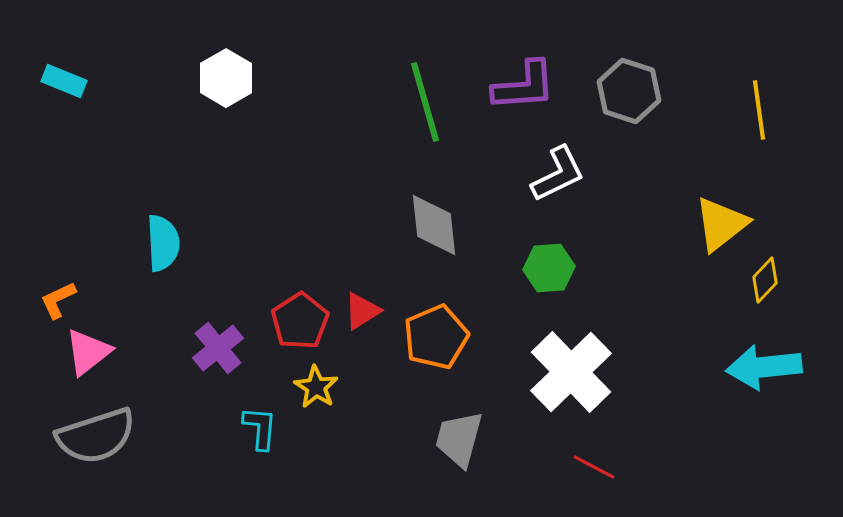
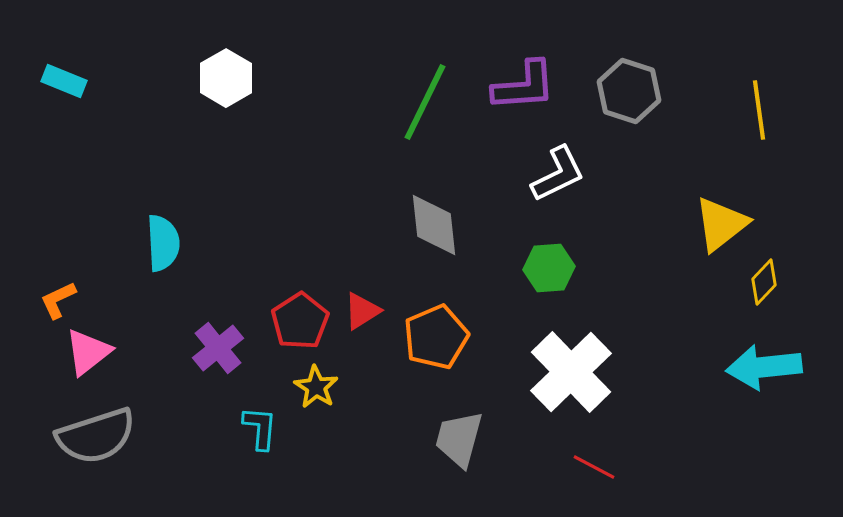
green line: rotated 42 degrees clockwise
yellow diamond: moved 1 px left, 2 px down
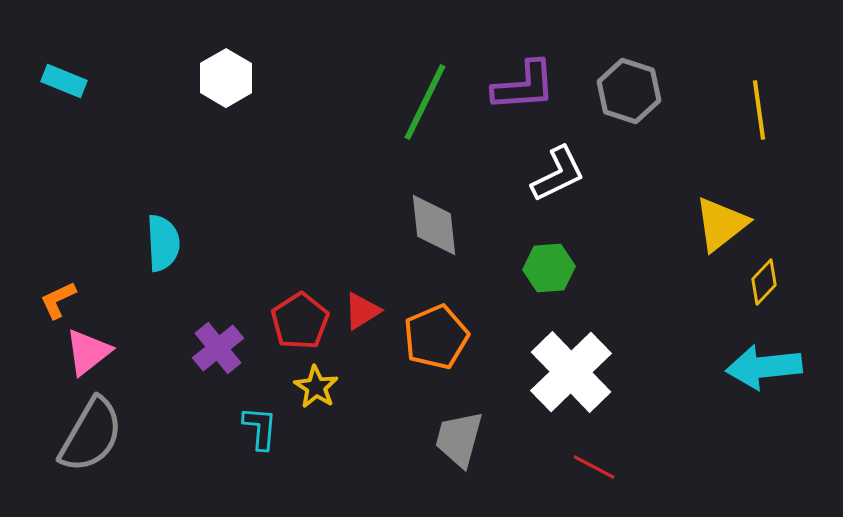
gray semicircle: moved 5 px left, 1 px up; rotated 42 degrees counterclockwise
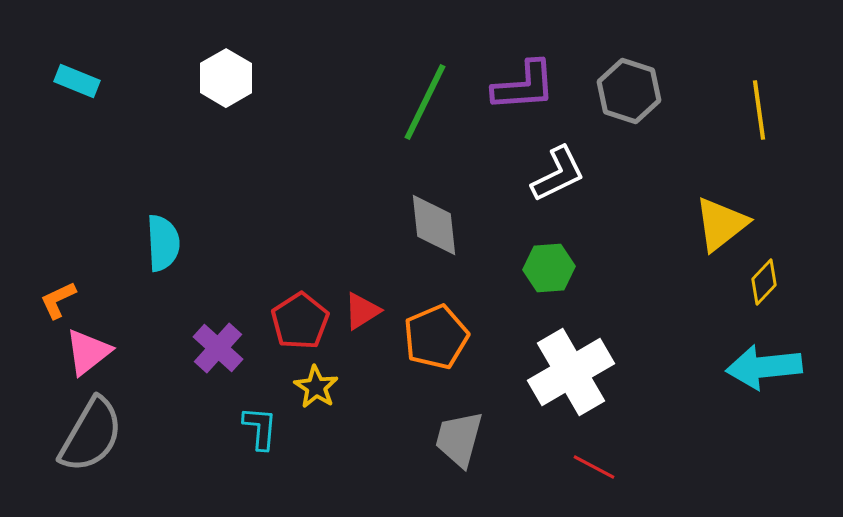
cyan rectangle: moved 13 px right
purple cross: rotated 9 degrees counterclockwise
white cross: rotated 14 degrees clockwise
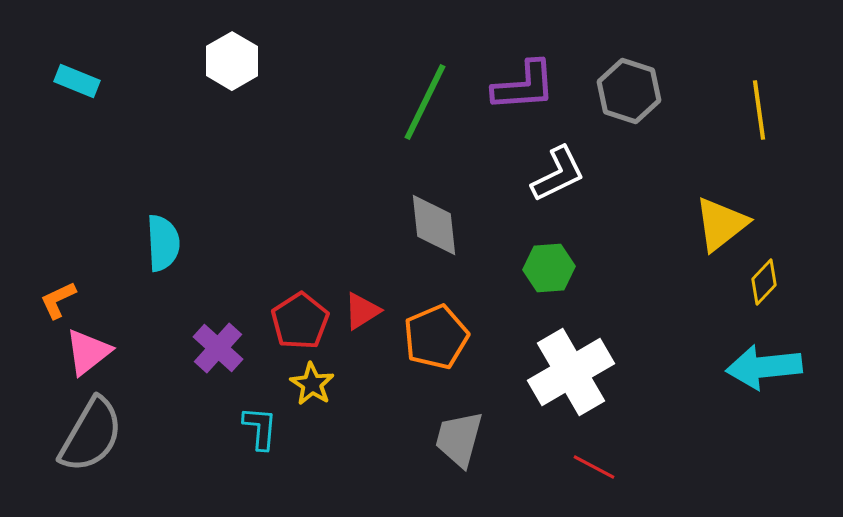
white hexagon: moved 6 px right, 17 px up
yellow star: moved 4 px left, 3 px up
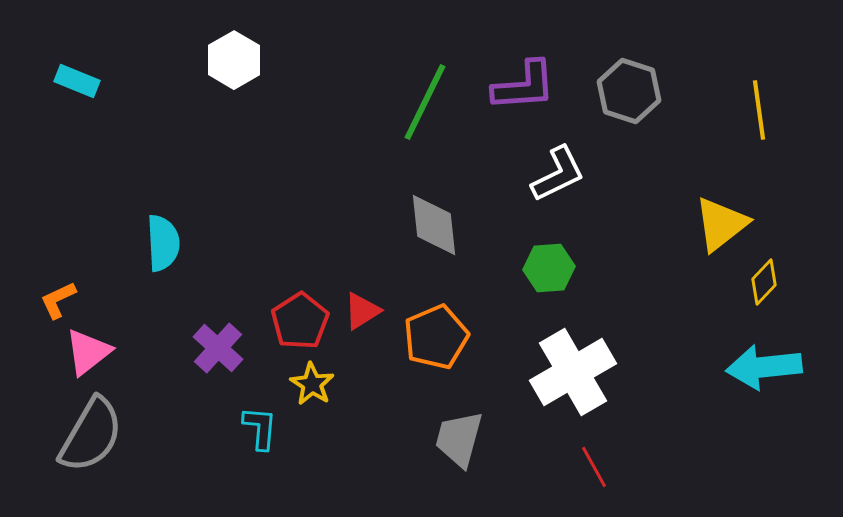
white hexagon: moved 2 px right, 1 px up
white cross: moved 2 px right
red line: rotated 33 degrees clockwise
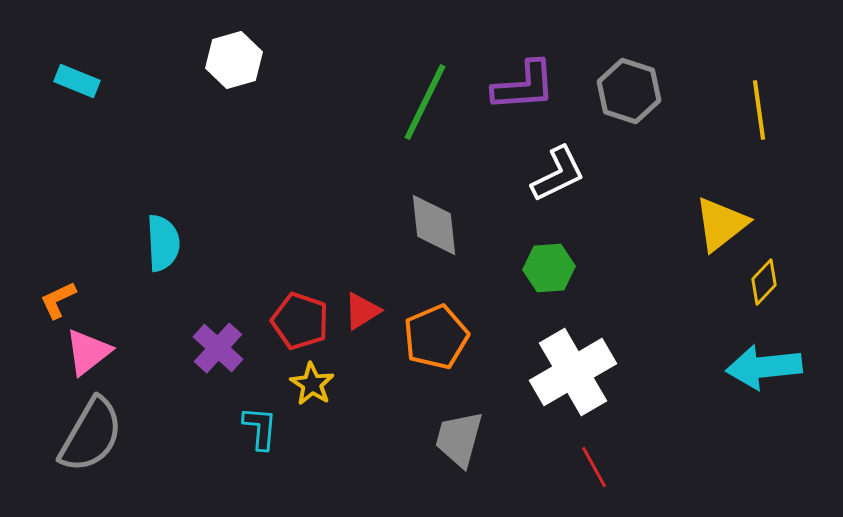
white hexagon: rotated 14 degrees clockwise
red pentagon: rotated 20 degrees counterclockwise
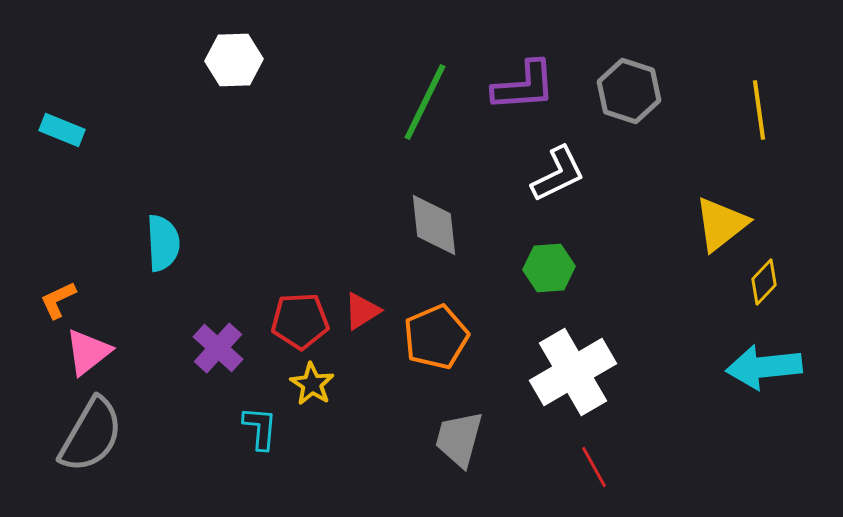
white hexagon: rotated 14 degrees clockwise
cyan rectangle: moved 15 px left, 49 px down
red pentagon: rotated 22 degrees counterclockwise
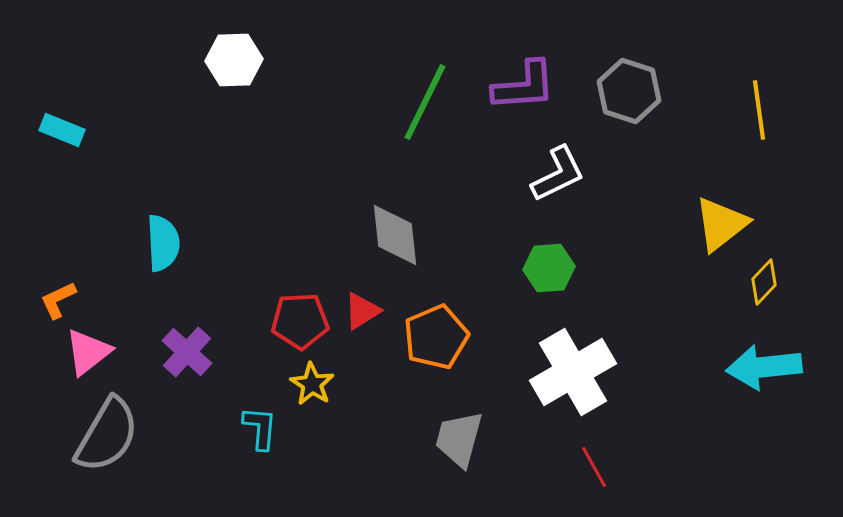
gray diamond: moved 39 px left, 10 px down
purple cross: moved 31 px left, 4 px down
gray semicircle: moved 16 px right
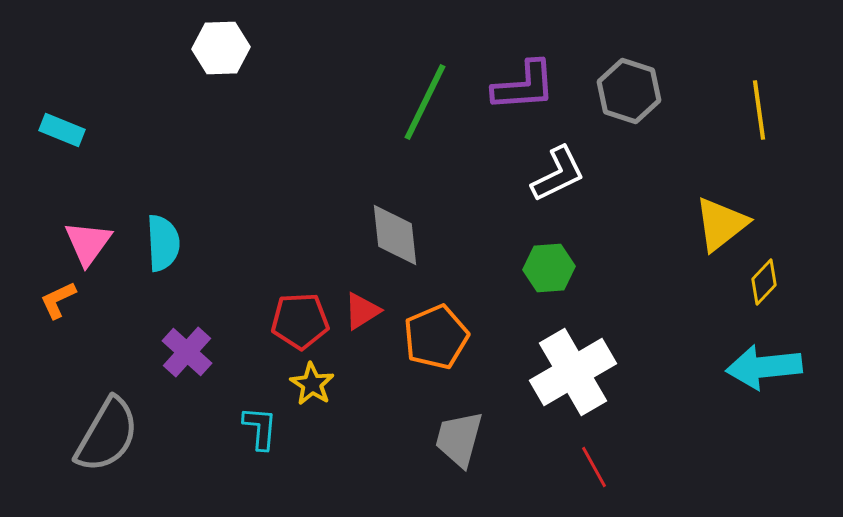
white hexagon: moved 13 px left, 12 px up
pink triangle: moved 109 px up; rotated 16 degrees counterclockwise
